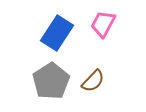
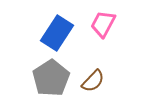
gray pentagon: moved 3 px up
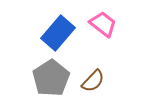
pink trapezoid: rotated 100 degrees clockwise
blue rectangle: moved 1 px right; rotated 8 degrees clockwise
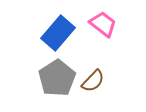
gray pentagon: moved 6 px right
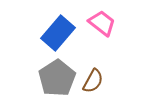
pink trapezoid: moved 1 px left, 1 px up
brown semicircle: rotated 15 degrees counterclockwise
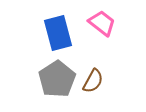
blue rectangle: rotated 56 degrees counterclockwise
gray pentagon: moved 1 px down
